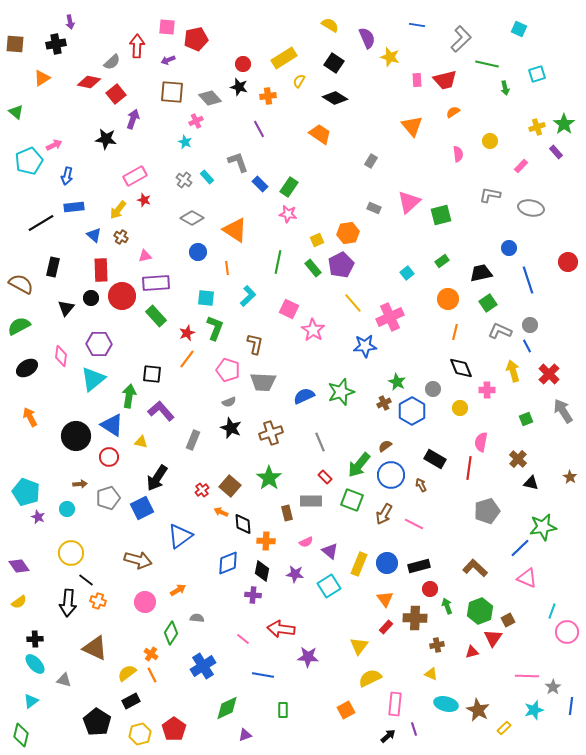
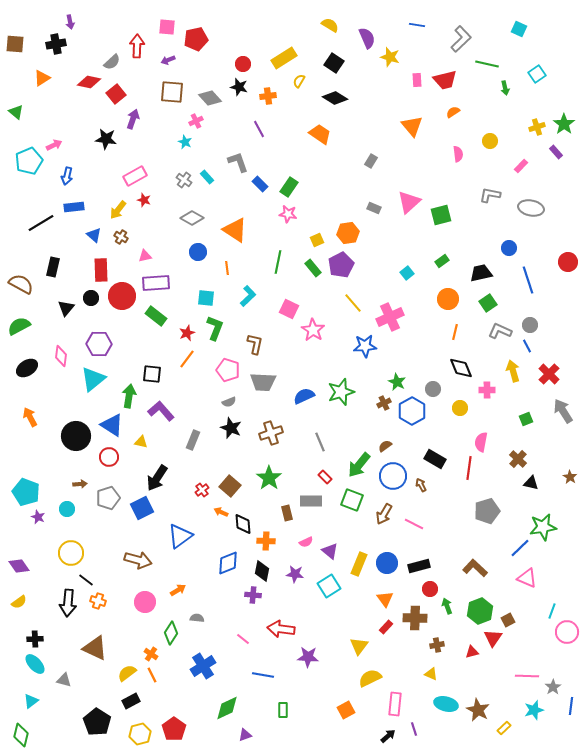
cyan square at (537, 74): rotated 18 degrees counterclockwise
green rectangle at (156, 316): rotated 10 degrees counterclockwise
blue circle at (391, 475): moved 2 px right, 1 px down
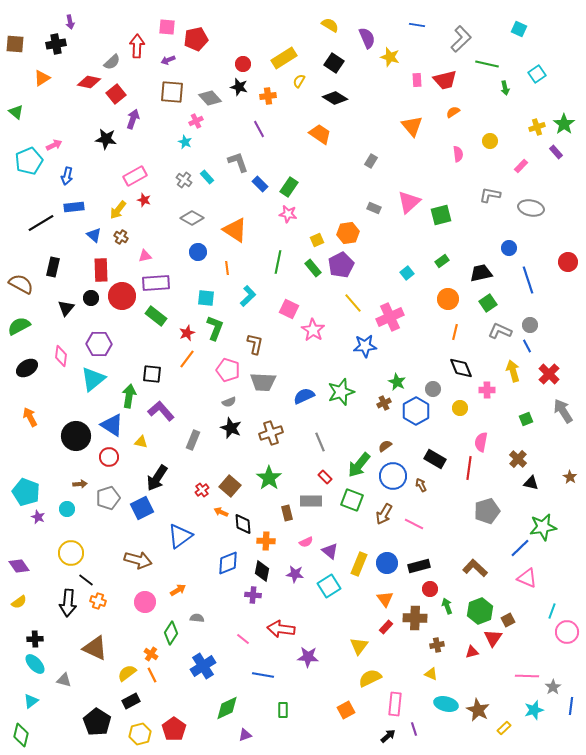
blue hexagon at (412, 411): moved 4 px right
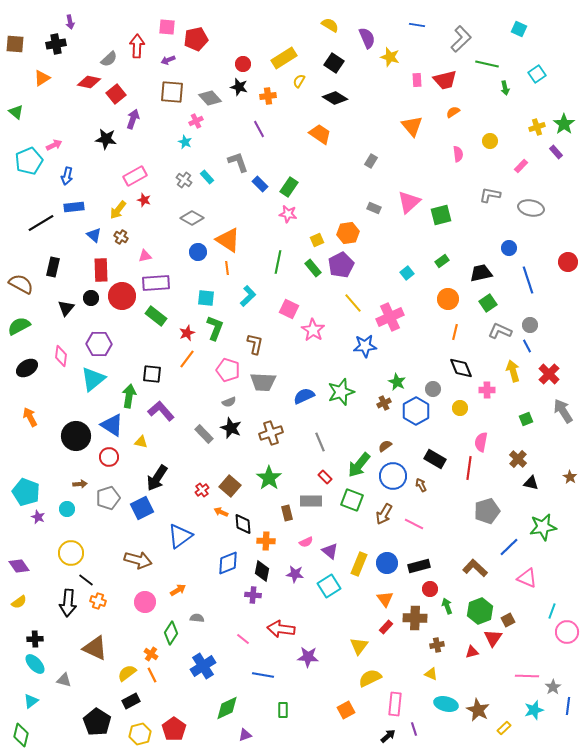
gray semicircle at (112, 62): moved 3 px left, 3 px up
orange triangle at (235, 230): moved 7 px left, 10 px down
gray rectangle at (193, 440): moved 11 px right, 6 px up; rotated 66 degrees counterclockwise
blue line at (520, 548): moved 11 px left, 1 px up
blue line at (571, 706): moved 3 px left
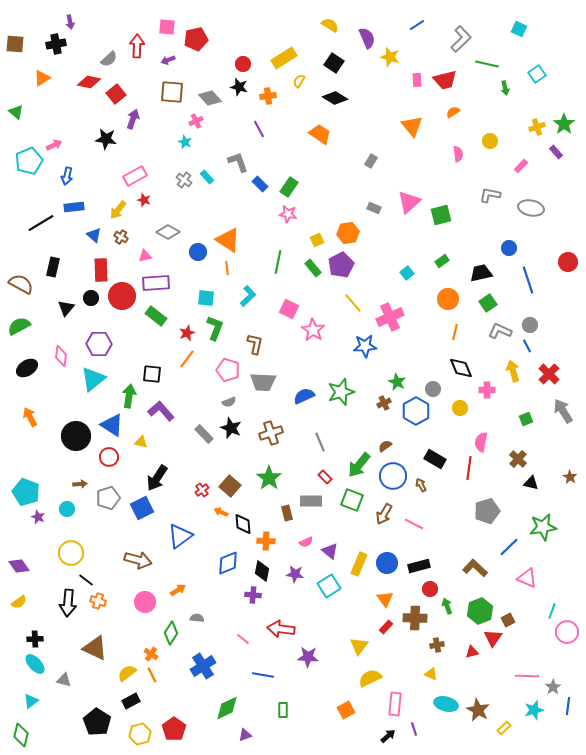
blue line at (417, 25): rotated 42 degrees counterclockwise
gray diamond at (192, 218): moved 24 px left, 14 px down
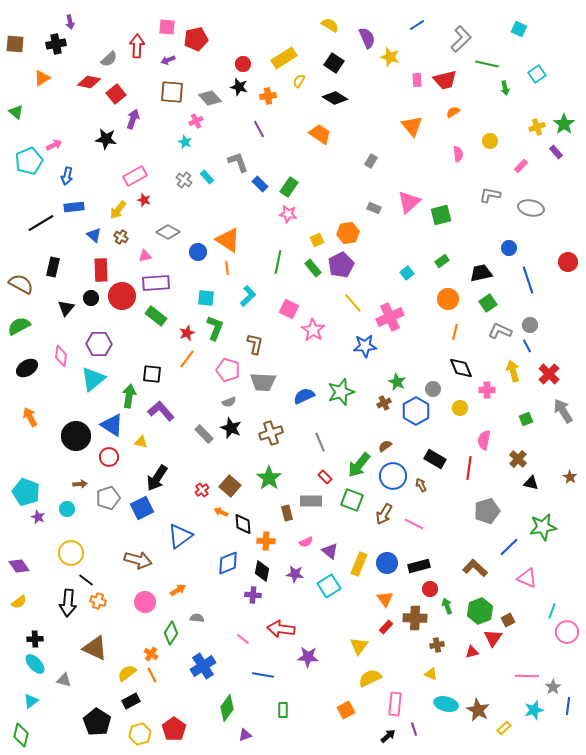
pink semicircle at (481, 442): moved 3 px right, 2 px up
green diamond at (227, 708): rotated 28 degrees counterclockwise
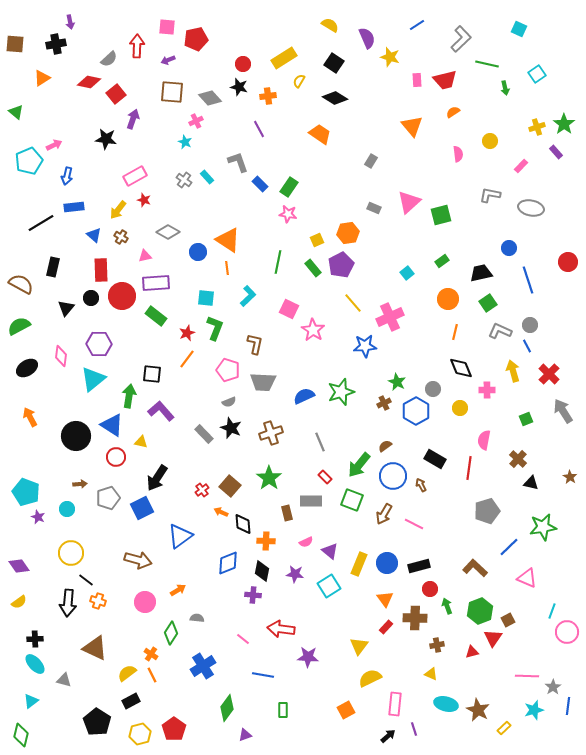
red circle at (109, 457): moved 7 px right
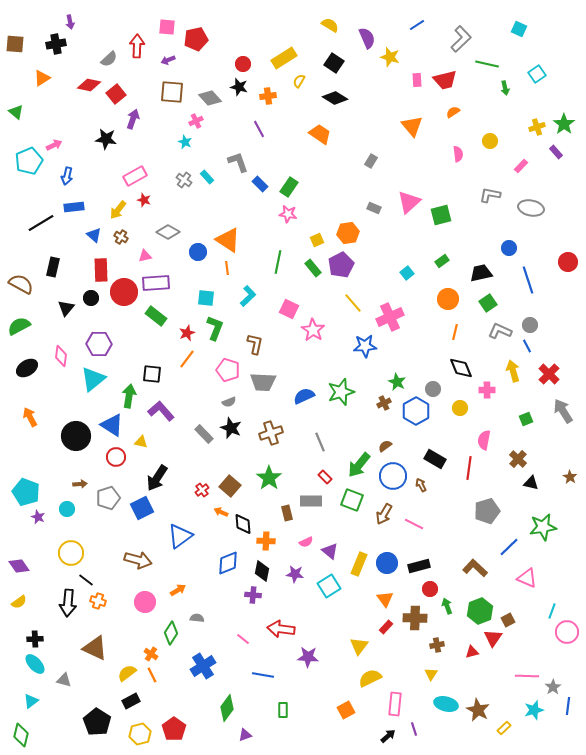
red diamond at (89, 82): moved 3 px down
red circle at (122, 296): moved 2 px right, 4 px up
yellow triangle at (431, 674): rotated 40 degrees clockwise
